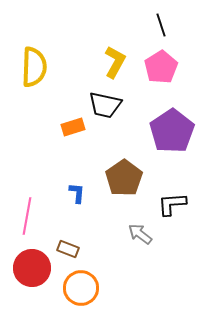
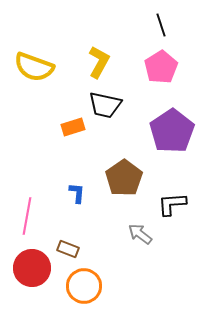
yellow L-shape: moved 16 px left
yellow semicircle: rotated 108 degrees clockwise
orange circle: moved 3 px right, 2 px up
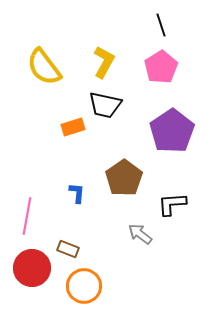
yellow L-shape: moved 5 px right
yellow semicircle: moved 10 px right; rotated 33 degrees clockwise
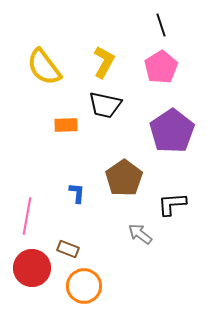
orange rectangle: moved 7 px left, 2 px up; rotated 15 degrees clockwise
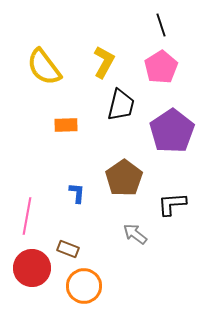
black trapezoid: moved 16 px right; rotated 88 degrees counterclockwise
gray arrow: moved 5 px left
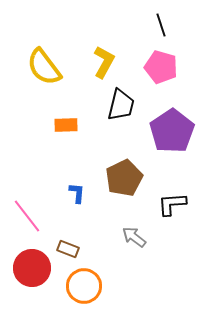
pink pentagon: rotated 24 degrees counterclockwise
brown pentagon: rotated 9 degrees clockwise
pink line: rotated 48 degrees counterclockwise
gray arrow: moved 1 px left, 3 px down
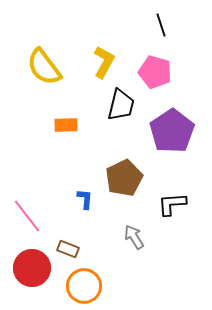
pink pentagon: moved 6 px left, 5 px down
blue L-shape: moved 8 px right, 6 px down
gray arrow: rotated 20 degrees clockwise
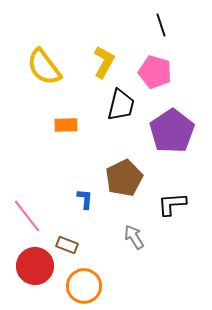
brown rectangle: moved 1 px left, 4 px up
red circle: moved 3 px right, 2 px up
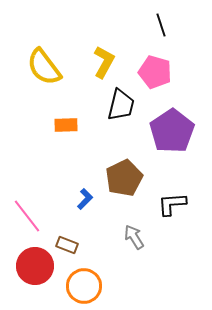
blue L-shape: rotated 40 degrees clockwise
